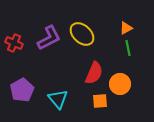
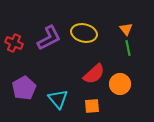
orange triangle: moved 1 px down; rotated 40 degrees counterclockwise
yellow ellipse: moved 2 px right, 1 px up; rotated 30 degrees counterclockwise
red semicircle: moved 1 px down; rotated 25 degrees clockwise
purple pentagon: moved 2 px right, 2 px up
orange square: moved 8 px left, 5 px down
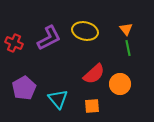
yellow ellipse: moved 1 px right, 2 px up
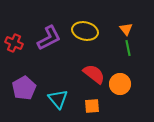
red semicircle: rotated 100 degrees counterclockwise
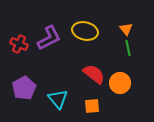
red cross: moved 5 px right, 1 px down
orange circle: moved 1 px up
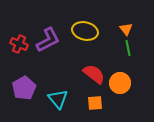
purple L-shape: moved 1 px left, 2 px down
orange square: moved 3 px right, 3 px up
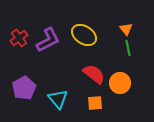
yellow ellipse: moved 1 px left, 4 px down; rotated 20 degrees clockwise
red cross: moved 6 px up; rotated 30 degrees clockwise
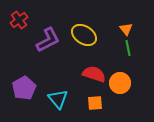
red cross: moved 18 px up
red semicircle: rotated 20 degrees counterclockwise
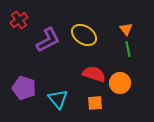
green line: moved 1 px down
purple pentagon: rotated 25 degrees counterclockwise
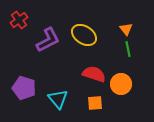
orange circle: moved 1 px right, 1 px down
